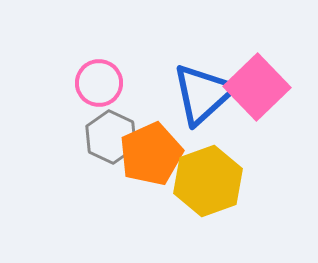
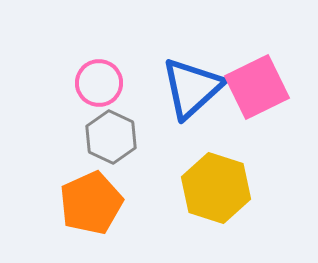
pink square: rotated 18 degrees clockwise
blue triangle: moved 11 px left, 6 px up
orange pentagon: moved 60 px left, 49 px down
yellow hexagon: moved 8 px right, 7 px down; rotated 22 degrees counterclockwise
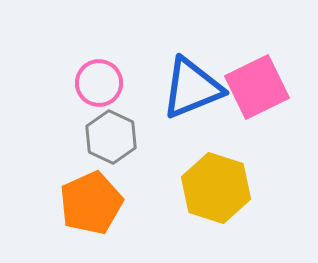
blue triangle: rotated 20 degrees clockwise
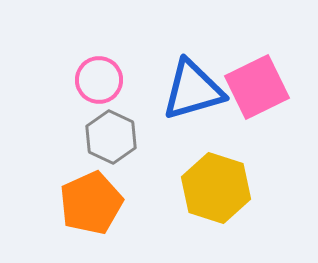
pink circle: moved 3 px up
blue triangle: moved 1 px right, 2 px down; rotated 6 degrees clockwise
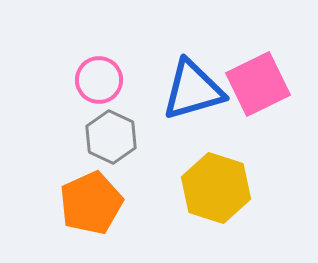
pink square: moved 1 px right, 3 px up
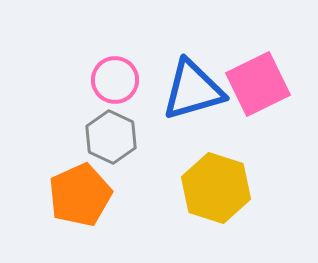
pink circle: moved 16 px right
orange pentagon: moved 11 px left, 8 px up
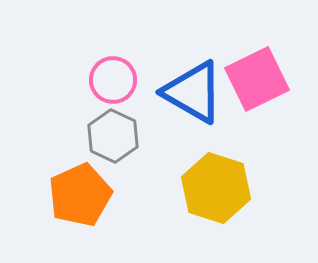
pink circle: moved 2 px left
pink square: moved 1 px left, 5 px up
blue triangle: moved 2 px down; rotated 46 degrees clockwise
gray hexagon: moved 2 px right, 1 px up
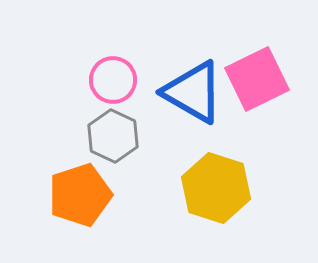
orange pentagon: rotated 6 degrees clockwise
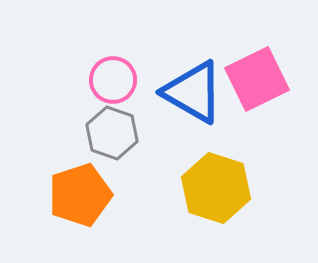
gray hexagon: moved 1 px left, 3 px up; rotated 6 degrees counterclockwise
